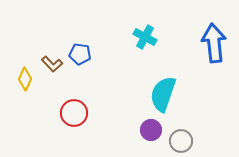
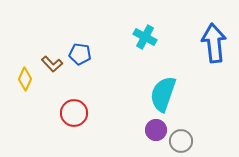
purple circle: moved 5 px right
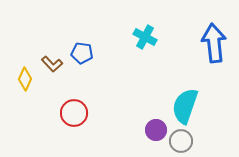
blue pentagon: moved 2 px right, 1 px up
cyan semicircle: moved 22 px right, 12 px down
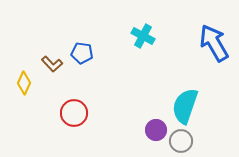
cyan cross: moved 2 px left, 1 px up
blue arrow: rotated 24 degrees counterclockwise
yellow diamond: moved 1 px left, 4 px down
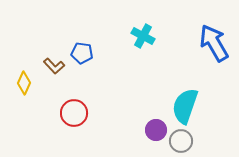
brown L-shape: moved 2 px right, 2 px down
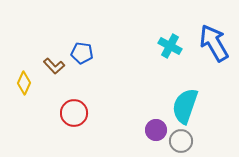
cyan cross: moved 27 px right, 10 px down
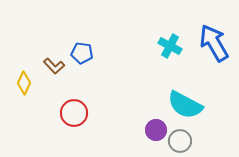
cyan semicircle: moved 1 px up; rotated 81 degrees counterclockwise
gray circle: moved 1 px left
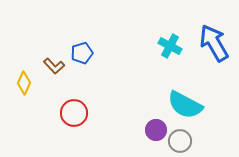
blue pentagon: rotated 25 degrees counterclockwise
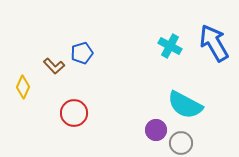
yellow diamond: moved 1 px left, 4 px down
gray circle: moved 1 px right, 2 px down
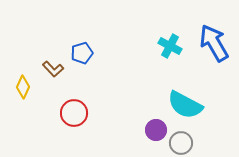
brown L-shape: moved 1 px left, 3 px down
